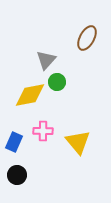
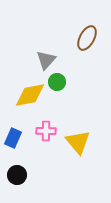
pink cross: moved 3 px right
blue rectangle: moved 1 px left, 4 px up
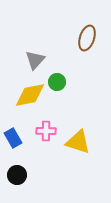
brown ellipse: rotated 10 degrees counterclockwise
gray triangle: moved 11 px left
blue rectangle: rotated 54 degrees counterclockwise
yellow triangle: rotated 32 degrees counterclockwise
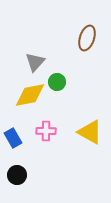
gray triangle: moved 2 px down
yellow triangle: moved 12 px right, 10 px up; rotated 12 degrees clockwise
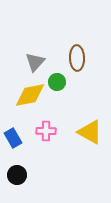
brown ellipse: moved 10 px left, 20 px down; rotated 20 degrees counterclockwise
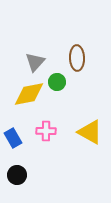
yellow diamond: moved 1 px left, 1 px up
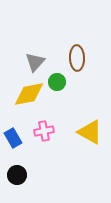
pink cross: moved 2 px left; rotated 12 degrees counterclockwise
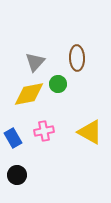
green circle: moved 1 px right, 2 px down
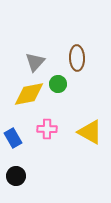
pink cross: moved 3 px right, 2 px up; rotated 12 degrees clockwise
black circle: moved 1 px left, 1 px down
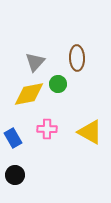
black circle: moved 1 px left, 1 px up
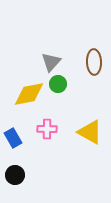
brown ellipse: moved 17 px right, 4 px down
gray triangle: moved 16 px right
